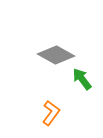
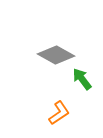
orange L-shape: moved 8 px right; rotated 20 degrees clockwise
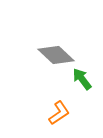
gray diamond: rotated 15 degrees clockwise
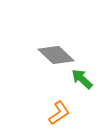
green arrow: rotated 10 degrees counterclockwise
